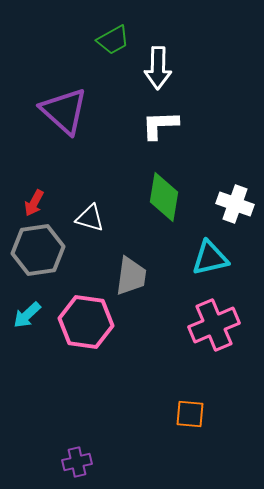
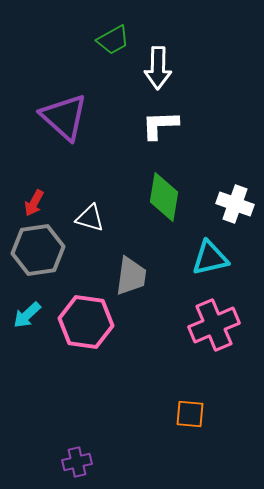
purple triangle: moved 6 px down
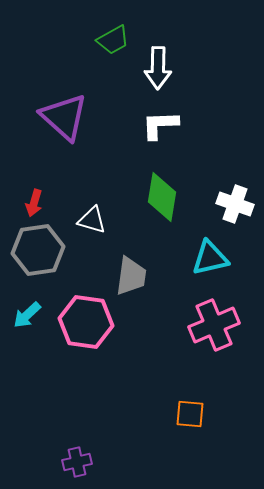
green diamond: moved 2 px left
red arrow: rotated 12 degrees counterclockwise
white triangle: moved 2 px right, 2 px down
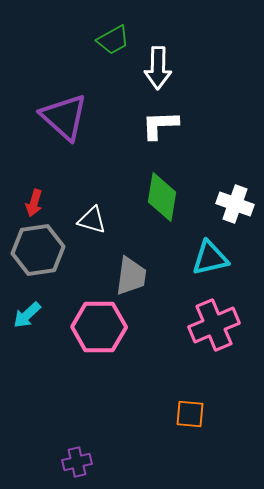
pink hexagon: moved 13 px right, 5 px down; rotated 8 degrees counterclockwise
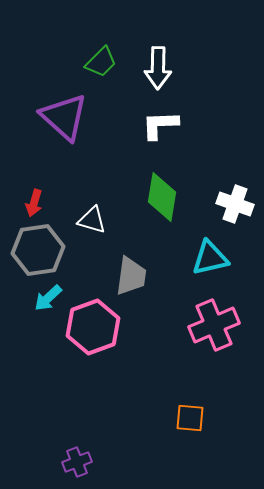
green trapezoid: moved 12 px left, 22 px down; rotated 16 degrees counterclockwise
cyan arrow: moved 21 px right, 17 px up
pink hexagon: moved 6 px left; rotated 20 degrees counterclockwise
orange square: moved 4 px down
purple cross: rotated 8 degrees counterclockwise
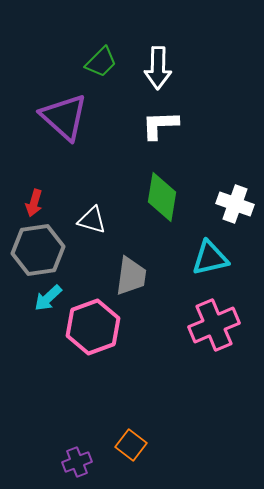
orange square: moved 59 px left, 27 px down; rotated 32 degrees clockwise
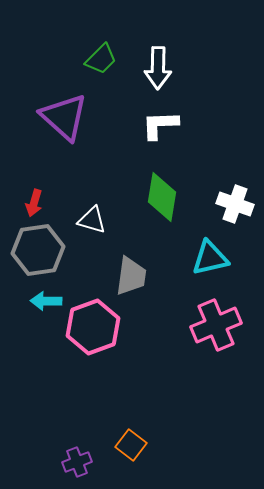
green trapezoid: moved 3 px up
cyan arrow: moved 2 px left, 3 px down; rotated 44 degrees clockwise
pink cross: moved 2 px right
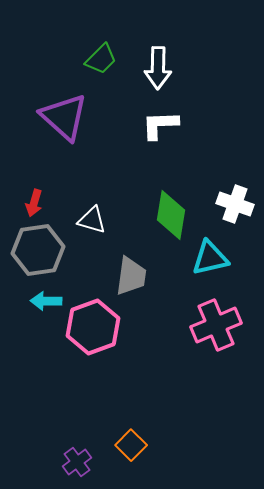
green diamond: moved 9 px right, 18 px down
orange square: rotated 8 degrees clockwise
purple cross: rotated 16 degrees counterclockwise
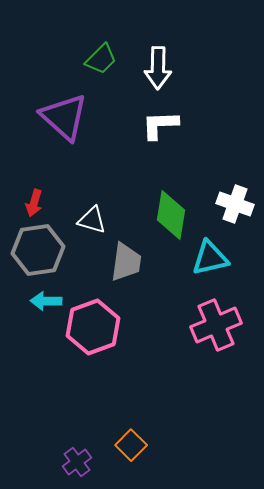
gray trapezoid: moved 5 px left, 14 px up
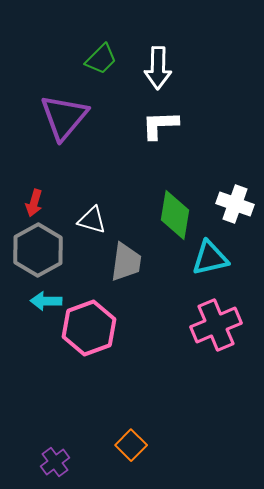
purple triangle: rotated 28 degrees clockwise
green diamond: moved 4 px right
gray hexagon: rotated 21 degrees counterclockwise
pink hexagon: moved 4 px left, 1 px down
purple cross: moved 22 px left
